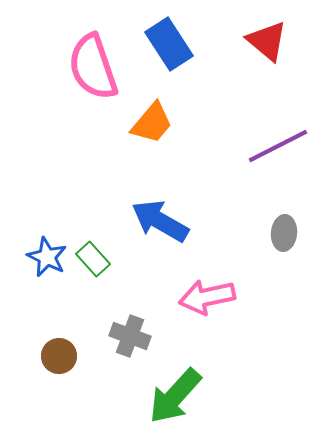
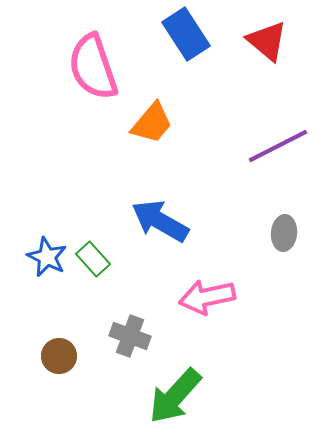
blue rectangle: moved 17 px right, 10 px up
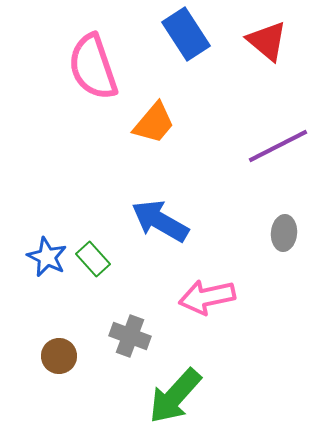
orange trapezoid: moved 2 px right
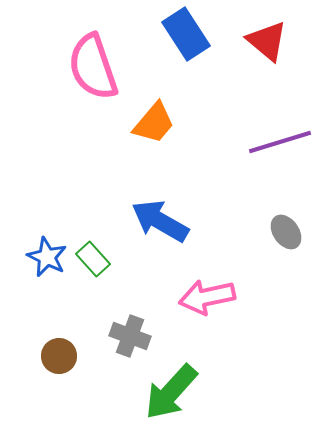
purple line: moved 2 px right, 4 px up; rotated 10 degrees clockwise
gray ellipse: moved 2 px right, 1 px up; rotated 40 degrees counterclockwise
green arrow: moved 4 px left, 4 px up
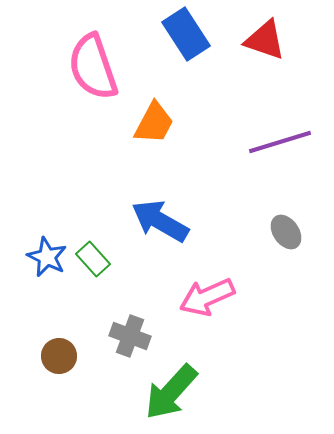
red triangle: moved 2 px left, 1 px up; rotated 21 degrees counterclockwise
orange trapezoid: rotated 12 degrees counterclockwise
pink arrow: rotated 12 degrees counterclockwise
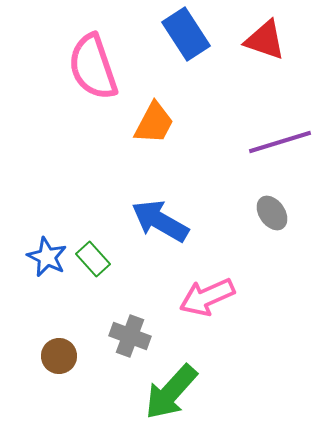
gray ellipse: moved 14 px left, 19 px up
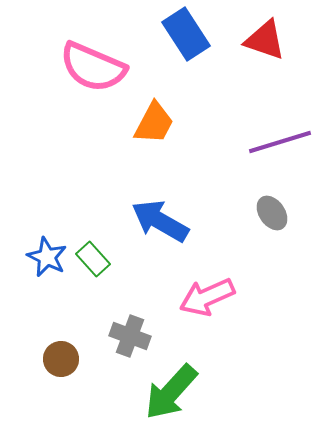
pink semicircle: rotated 48 degrees counterclockwise
brown circle: moved 2 px right, 3 px down
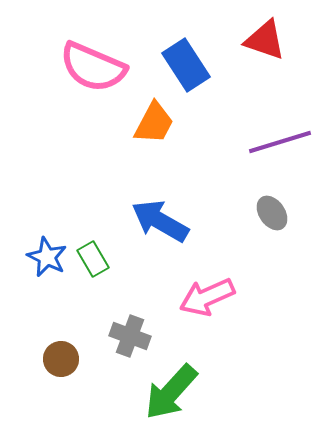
blue rectangle: moved 31 px down
green rectangle: rotated 12 degrees clockwise
